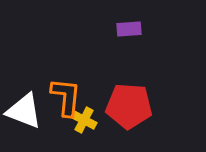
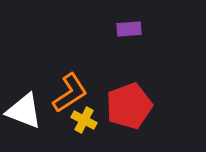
orange L-shape: moved 4 px right, 4 px up; rotated 51 degrees clockwise
red pentagon: rotated 24 degrees counterclockwise
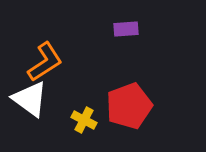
purple rectangle: moved 3 px left
orange L-shape: moved 25 px left, 31 px up
white triangle: moved 6 px right, 12 px up; rotated 15 degrees clockwise
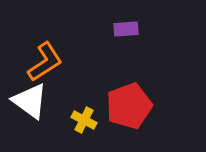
white triangle: moved 2 px down
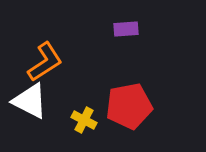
white triangle: rotated 9 degrees counterclockwise
red pentagon: rotated 9 degrees clockwise
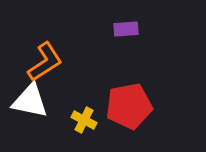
white triangle: rotated 15 degrees counterclockwise
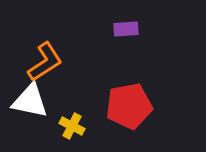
yellow cross: moved 12 px left, 6 px down
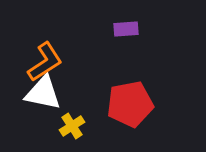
white triangle: moved 13 px right, 8 px up
red pentagon: moved 1 px right, 2 px up
yellow cross: rotated 30 degrees clockwise
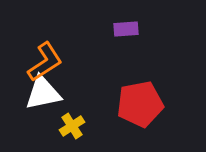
white triangle: rotated 24 degrees counterclockwise
red pentagon: moved 10 px right
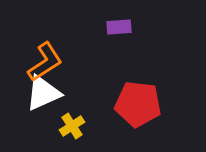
purple rectangle: moved 7 px left, 2 px up
white triangle: rotated 12 degrees counterclockwise
red pentagon: moved 2 px left; rotated 18 degrees clockwise
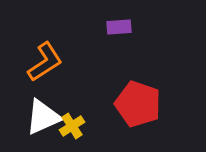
white triangle: moved 24 px down
red pentagon: rotated 12 degrees clockwise
